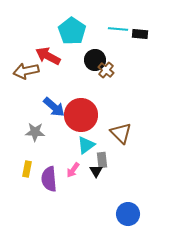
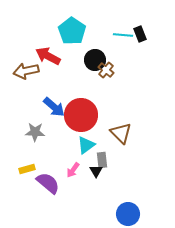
cyan line: moved 5 px right, 6 px down
black rectangle: rotated 63 degrees clockwise
yellow rectangle: rotated 63 degrees clockwise
purple semicircle: moved 1 px left, 4 px down; rotated 135 degrees clockwise
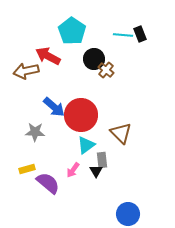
black circle: moved 1 px left, 1 px up
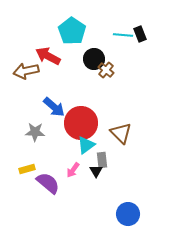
red circle: moved 8 px down
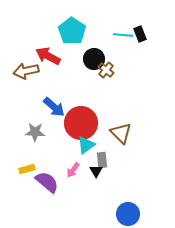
purple semicircle: moved 1 px left, 1 px up
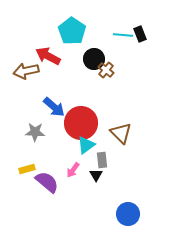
black triangle: moved 4 px down
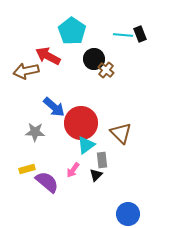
black triangle: rotated 16 degrees clockwise
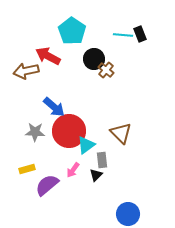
red circle: moved 12 px left, 8 px down
purple semicircle: moved 3 px down; rotated 80 degrees counterclockwise
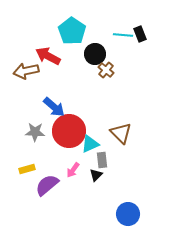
black circle: moved 1 px right, 5 px up
cyan triangle: moved 4 px right, 1 px up; rotated 12 degrees clockwise
